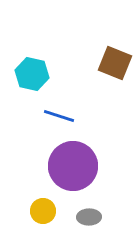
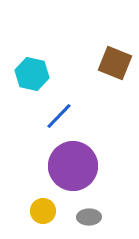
blue line: rotated 64 degrees counterclockwise
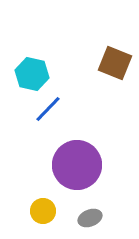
blue line: moved 11 px left, 7 px up
purple circle: moved 4 px right, 1 px up
gray ellipse: moved 1 px right, 1 px down; rotated 20 degrees counterclockwise
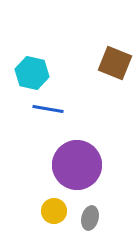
cyan hexagon: moved 1 px up
blue line: rotated 56 degrees clockwise
yellow circle: moved 11 px right
gray ellipse: rotated 55 degrees counterclockwise
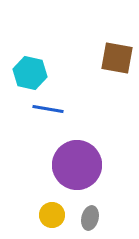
brown square: moved 2 px right, 5 px up; rotated 12 degrees counterclockwise
cyan hexagon: moved 2 px left
yellow circle: moved 2 px left, 4 px down
